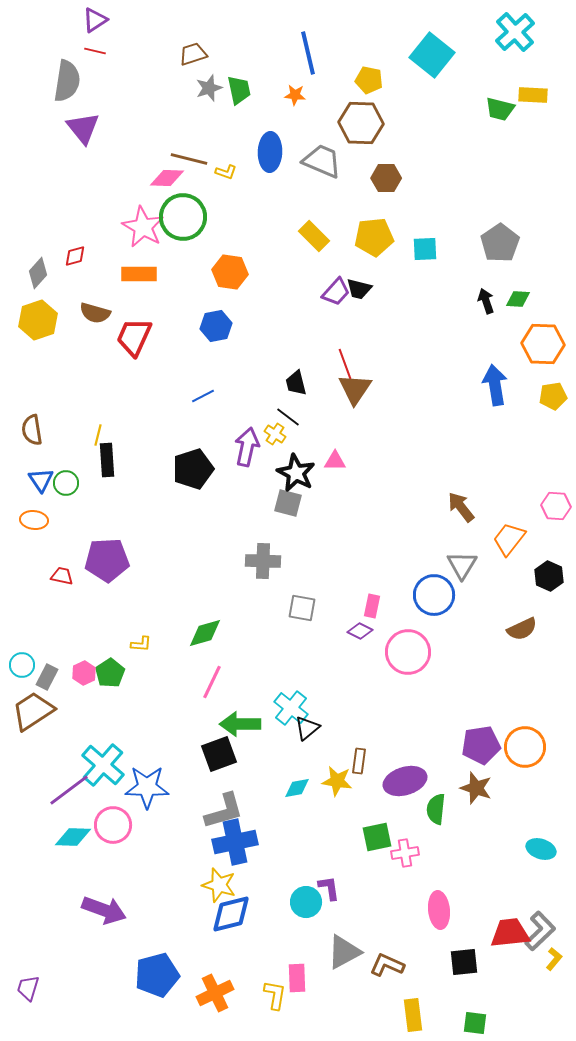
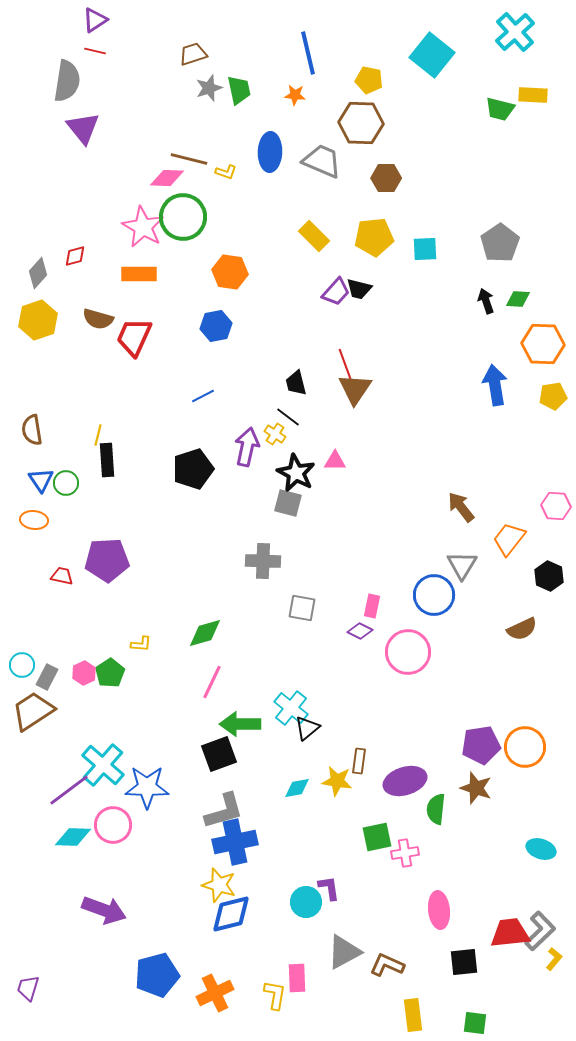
brown semicircle at (95, 313): moved 3 px right, 6 px down
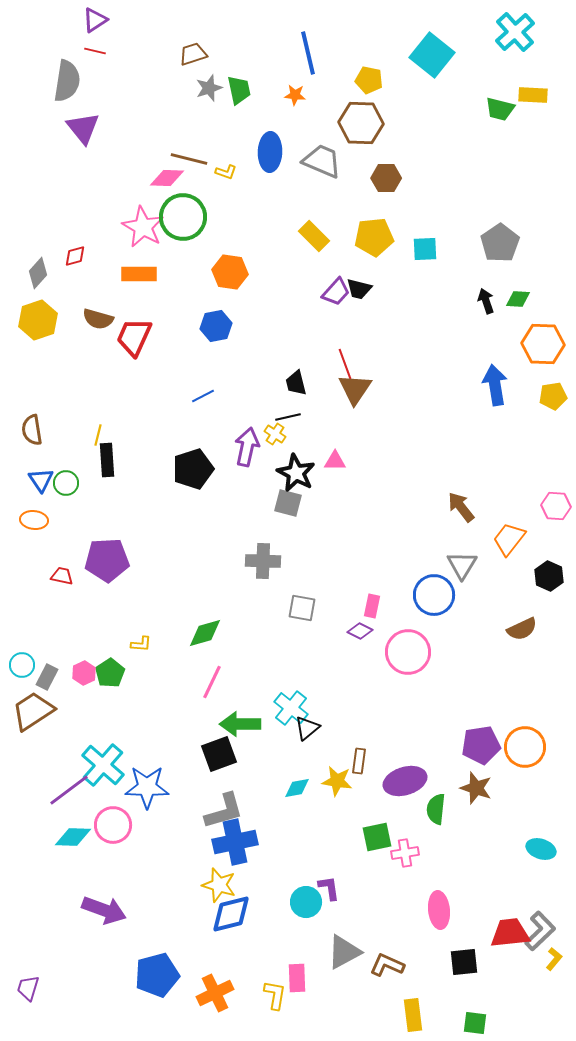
black line at (288, 417): rotated 50 degrees counterclockwise
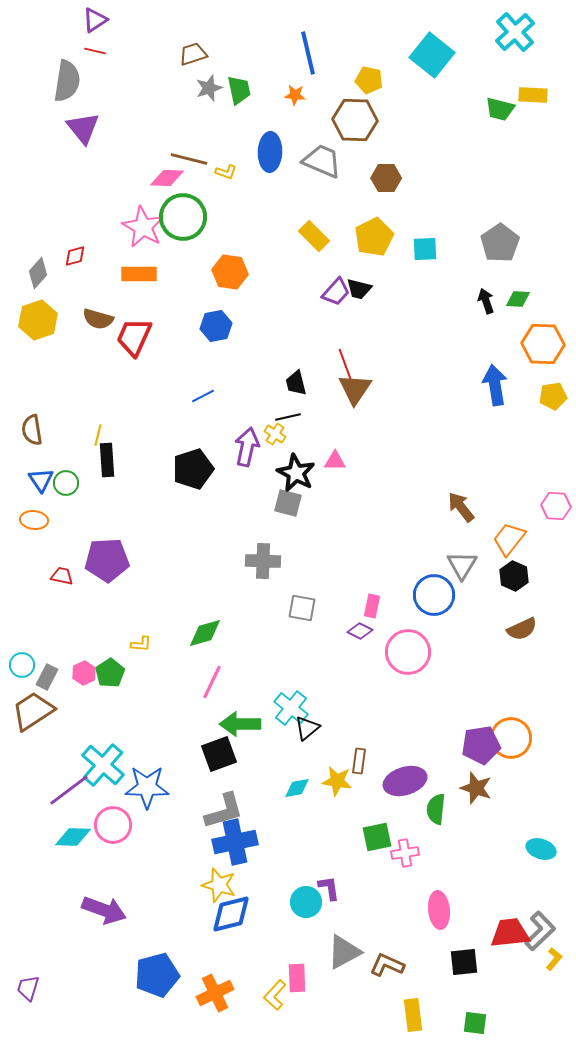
brown hexagon at (361, 123): moved 6 px left, 3 px up
yellow pentagon at (374, 237): rotated 21 degrees counterclockwise
black hexagon at (549, 576): moved 35 px left
orange circle at (525, 747): moved 14 px left, 9 px up
yellow L-shape at (275, 995): rotated 148 degrees counterclockwise
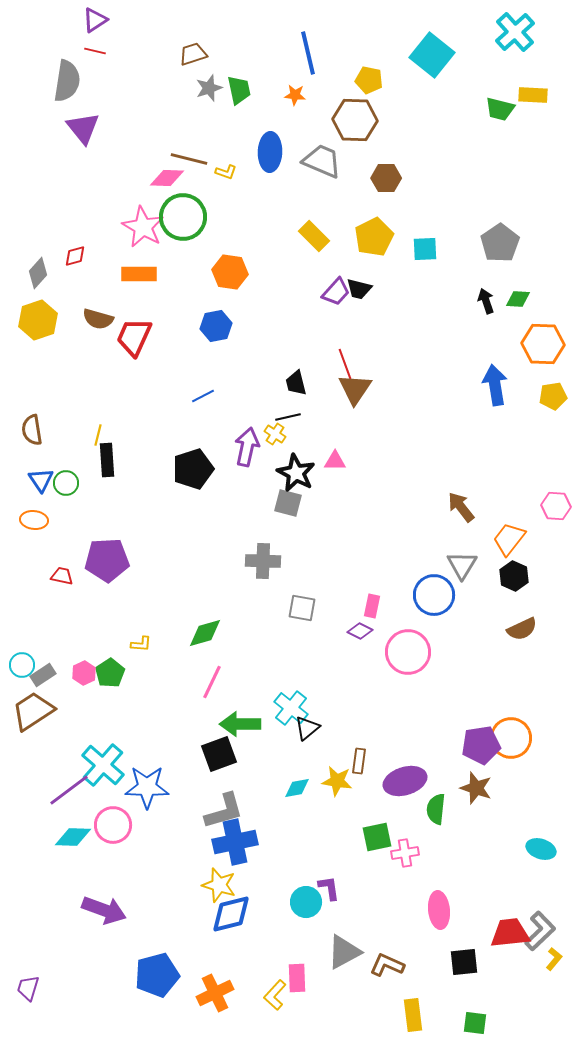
gray rectangle at (47, 677): moved 4 px left, 2 px up; rotated 30 degrees clockwise
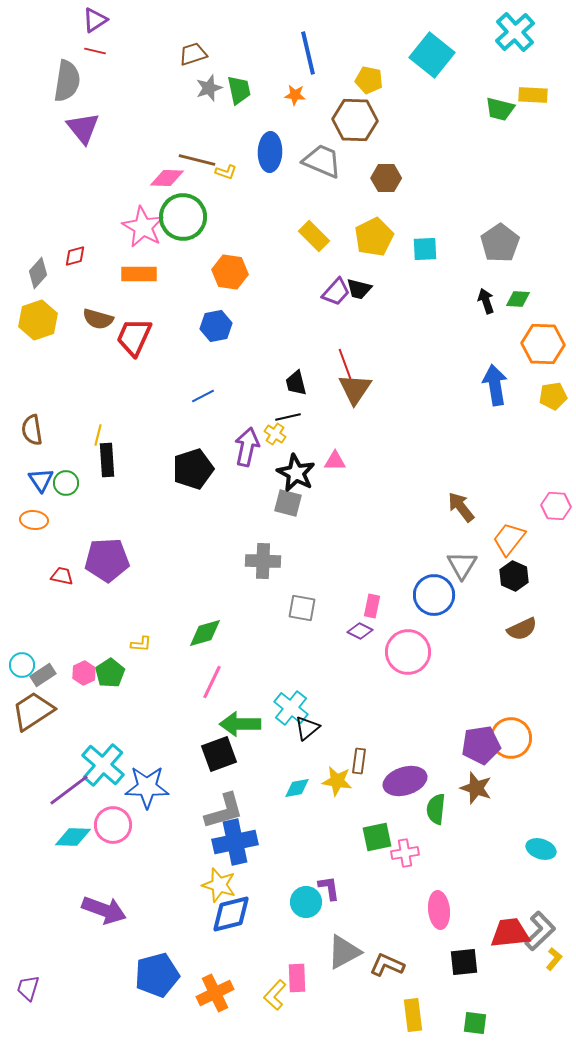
brown line at (189, 159): moved 8 px right, 1 px down
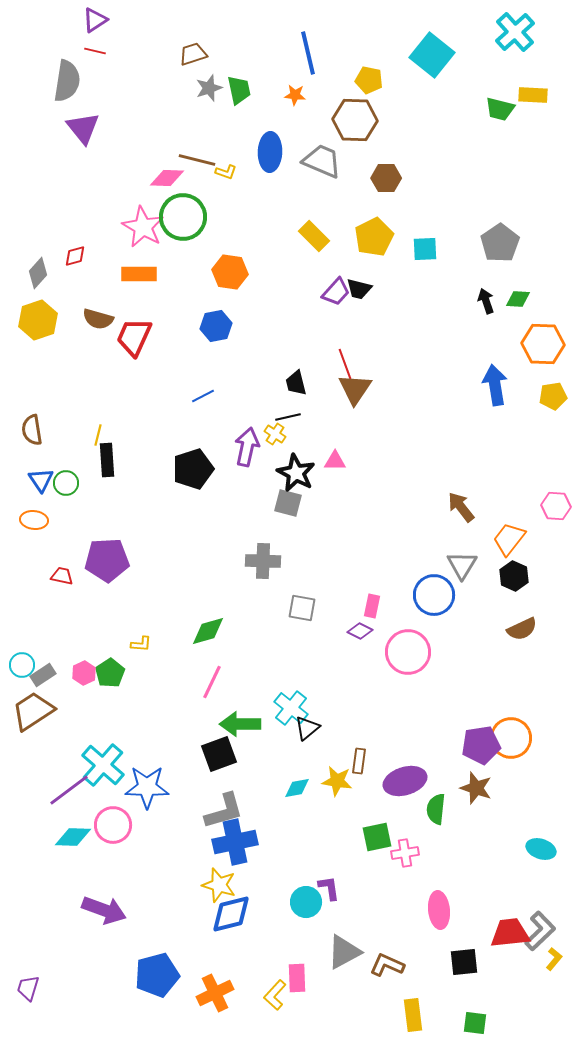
green diamond at (205, 633): moved 3 px right, 2 px up
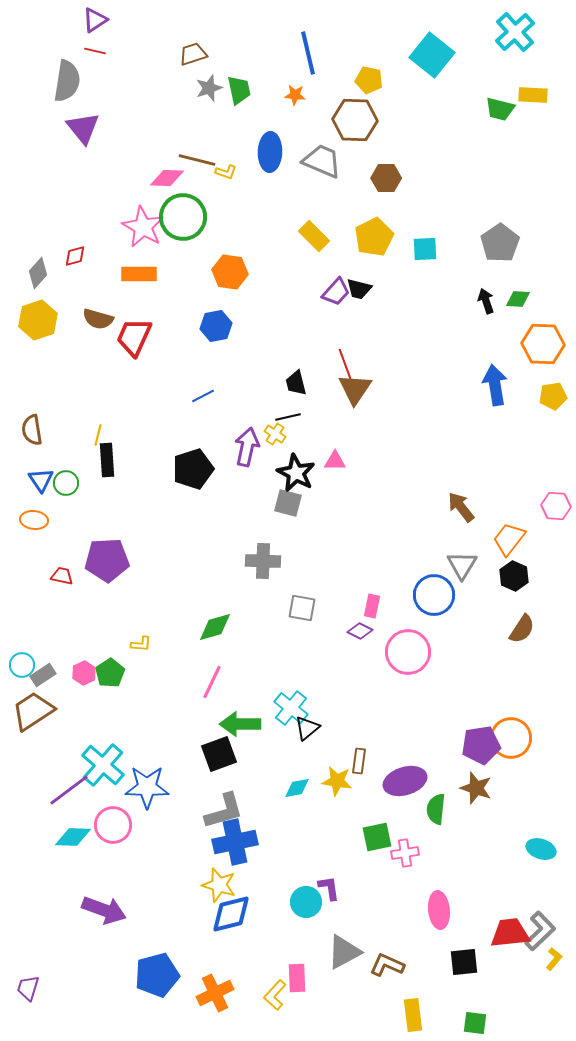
brown semicircle at (522, 629): rotated 32 degrees counterclockwise
green diamond at (208, 631): moved 7 px right, 4 px up
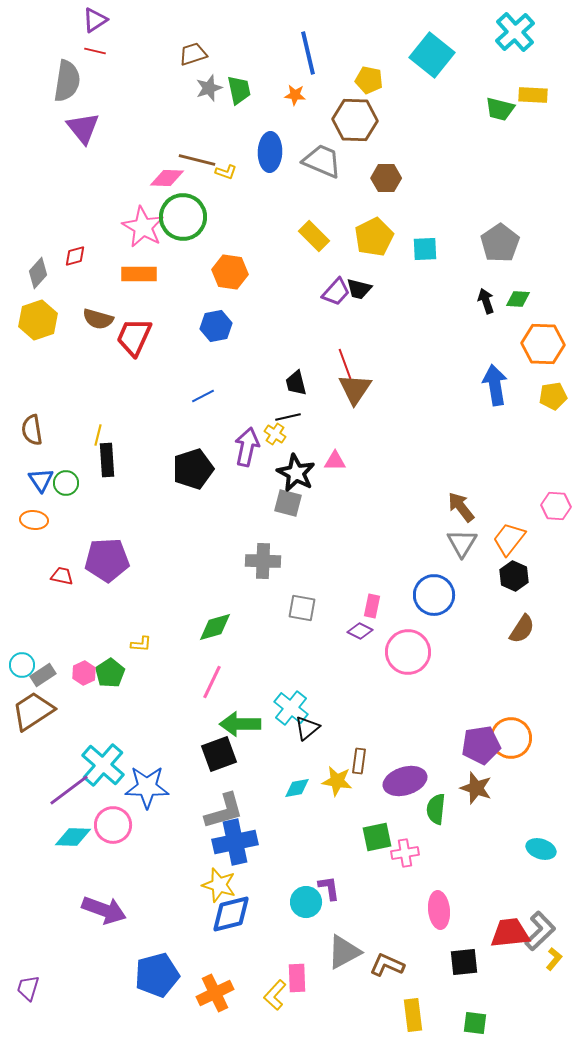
gray triangle at (462, 565): moved 22 px up
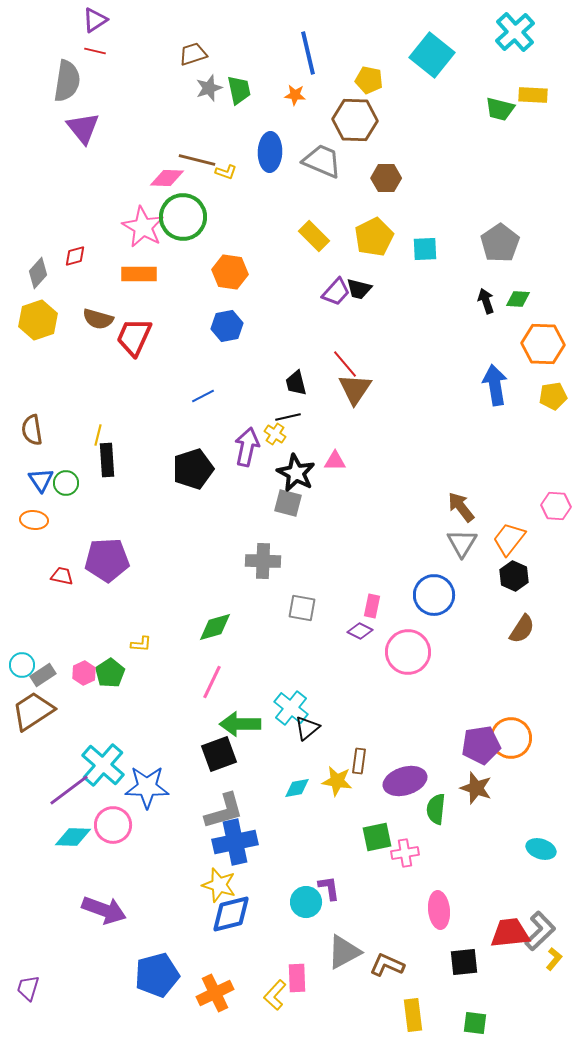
blue hexagon at (216, 326): moved 11 px right
red line at (345, 364): rotated 20 degrees counterclockwise
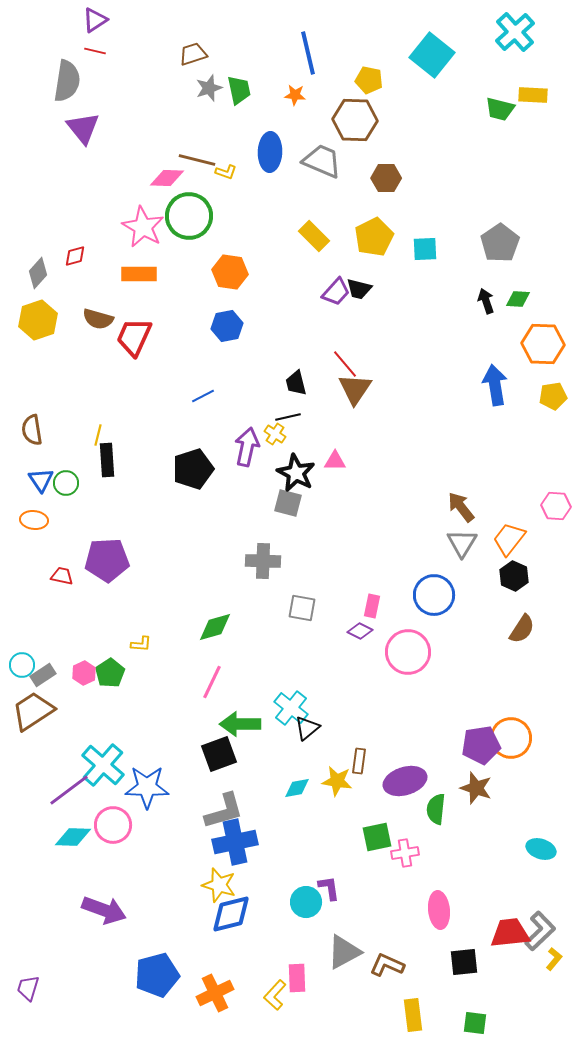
green circle at (183, 217): moved 6 px right, 1 px up
